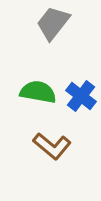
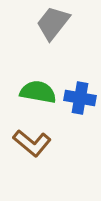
blue cross: moved 1 px left, 2 px down; rotated 28 degrees counterclockwise
brown L-shape: moved 20 px left, 3 px up
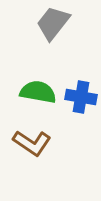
blue cross: moved 1 px right, 1 px up
brown L-shape: rotated 6 degrees counterclockwise
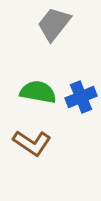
gray trapezoid: moved 1 px right, 1 px down
blue cross: rotated 32 degrees counterclockwise
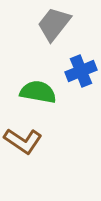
blue cross: moved 26 px up
brown L-shape: moved 9 px left, 2 px up
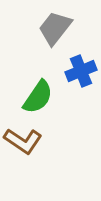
gray trapezoid: moved 1 px right, 4 px down
green semicircle: moved 5 px down; rotated 114 degrees clockwise
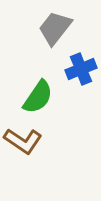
blue cross: moved 2 px up
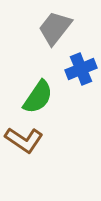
brown L-shape: moved 1 px right, 1 px up
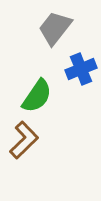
green semicircle: moved 1 px left, 1 px up
brown L-shape: rotated 78 degrees counterclockwise
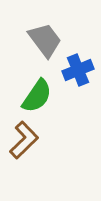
gray trapezoid: moved 10 px left, 12 px down; rotated 105 degrees clockwise
blue cross: moved 3 px left, 1 px down
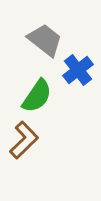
gray trapezoid: rotated 15 degrees counterclockwise
blue cross: rotated 16 degrees counterclockwise
